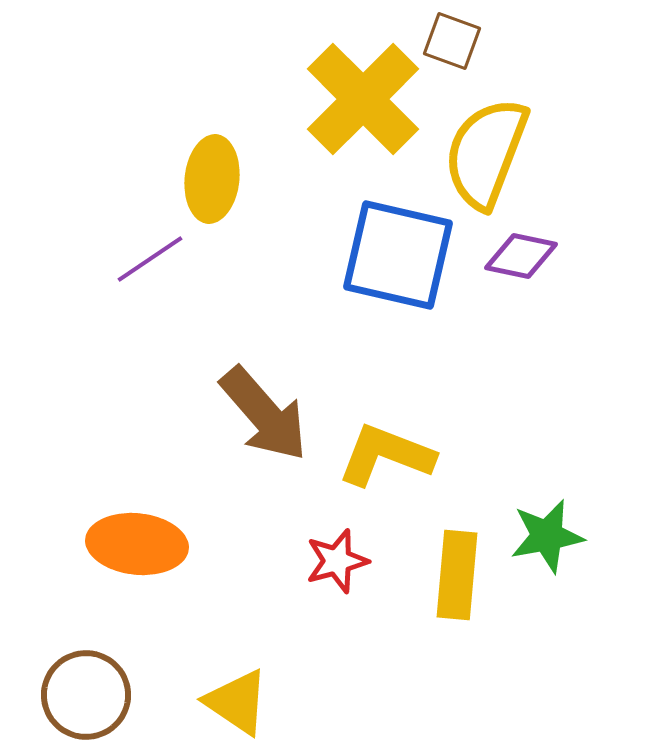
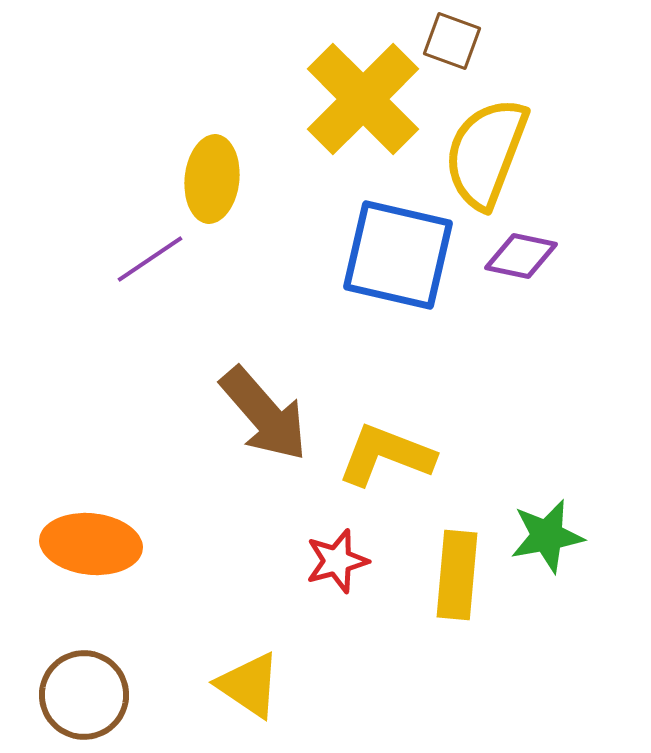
orange ellipse: moved 46 px left
brown circle: moved 2 px left
yellow triangle: moved 12 px right, 17 px up
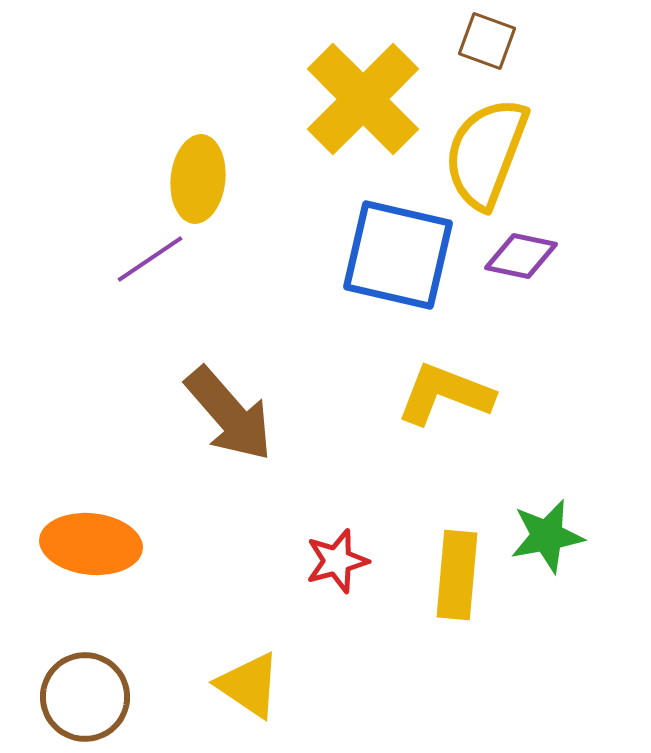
brown square: moved 35 px right
yellow ellipse: moved 14 px left
brown arrow: moved 35 px left
yellow L-shape: moved 59 px right, 61 px up
brown circle: moved 1 px right, 2 px down
